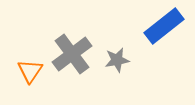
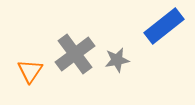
gray cross: moved 3 px right
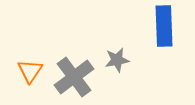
blue rectangle: rotated 54 degrees counterclockwise
gray cross: moved 1 px left, 23 px down
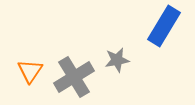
blue rectangle: rotated 33 degrees clockwise
gray cross: rotated 6 degrees clockwise
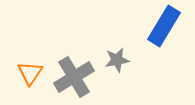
orange triangle: moved 2 px down
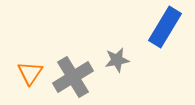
blue rectangle: moved 1 px right, 1 px down
gray cross: moved 1 px left
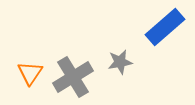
blue rectangle: rotated 18 degrees clockwise
gray star: moved 3 px right, 2 px down
